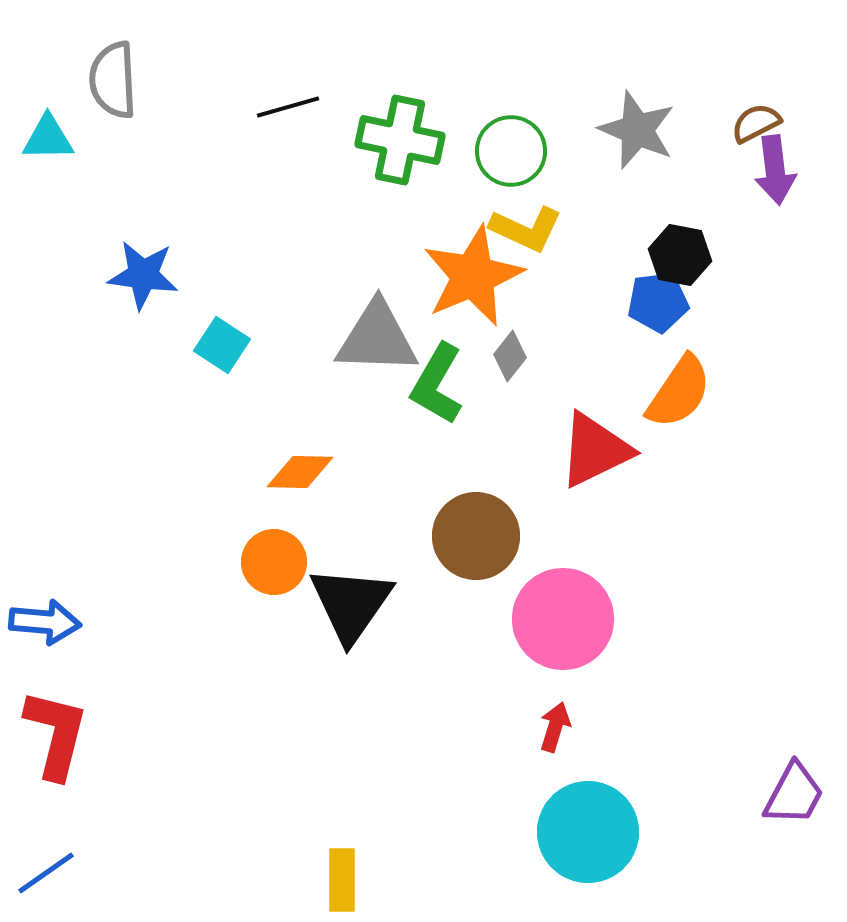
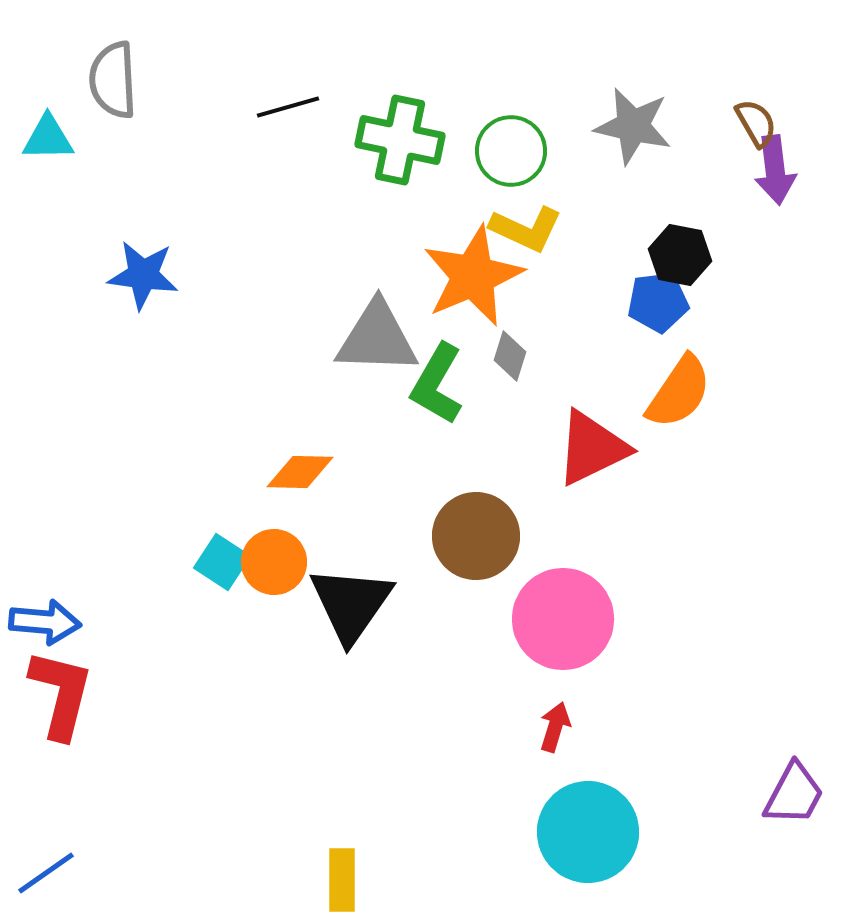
brown semicircle: rotated 87 degrees clockwise
gray star: moved 4 px left, 4 px up; rotated 10 degrees counterclockwise
cyan square: moved 217 px down
gray diamond: rotated 21 degrees counterclockwise
red triangle: moved 3 px left, 2 px up
red L-shape: moved 5 px right, 40 px up
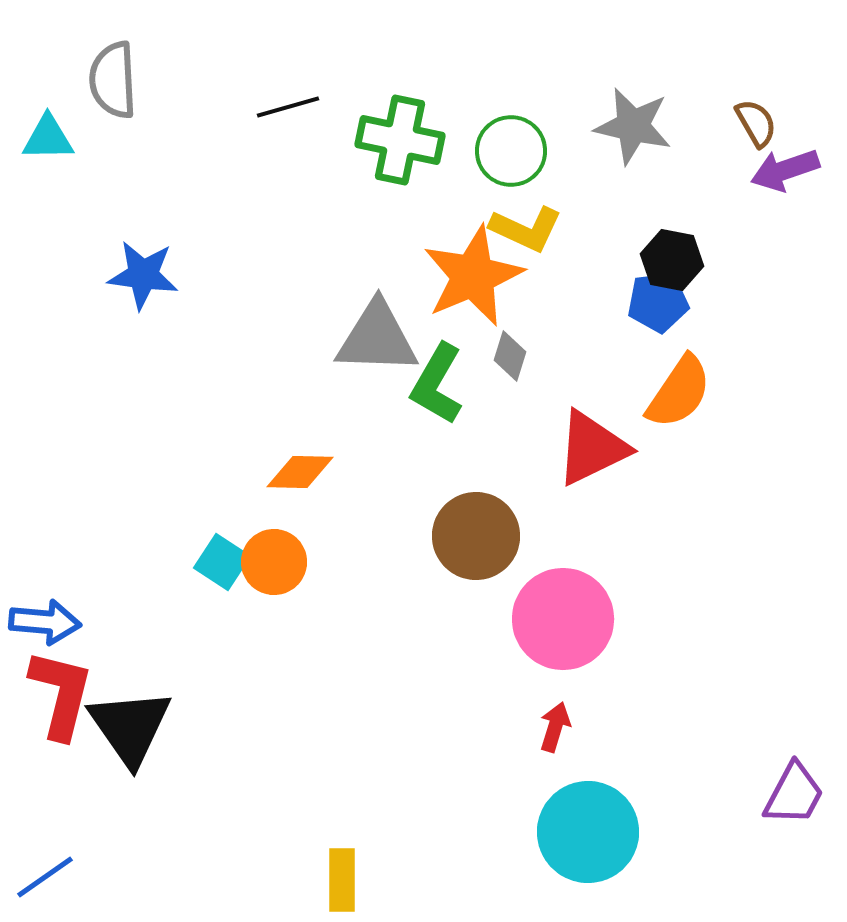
purple arrow: moved 10 px right; rotated 78 degrees clockwise
black hexagon: moved 8 px left, 5 px down
black triangle: moved 221 px left, 123 px down; rotated 10 degrees counterclockwise
blue line: moved 1 px left, 4 px down
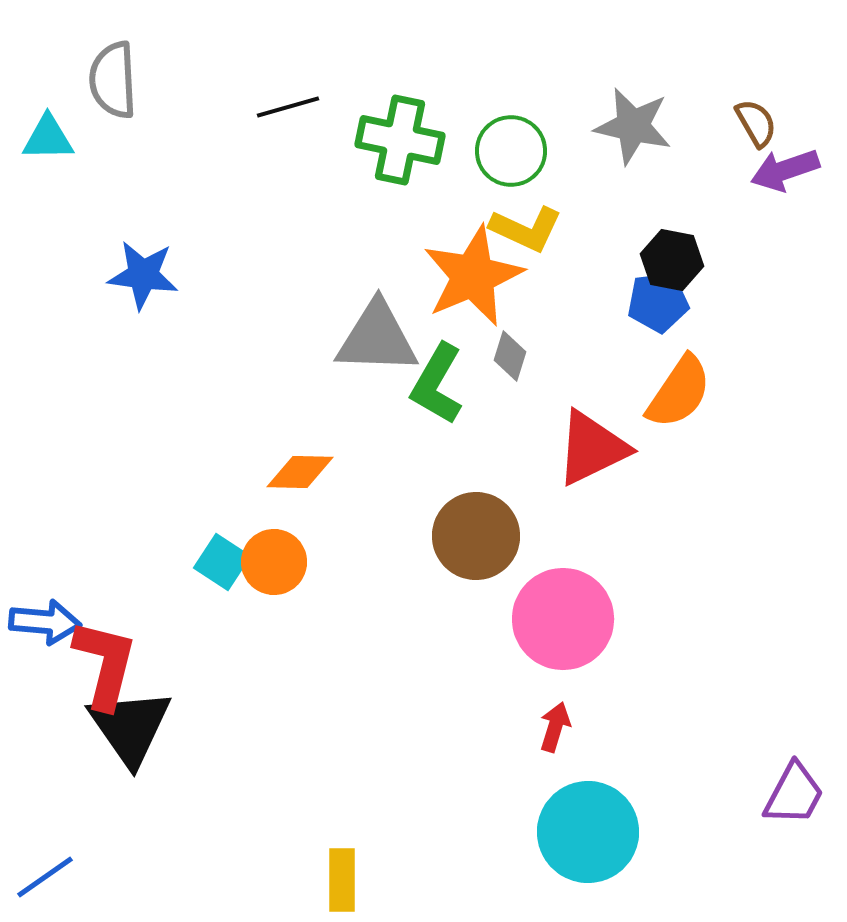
red L-shape: moved 44 px right, 30 px up
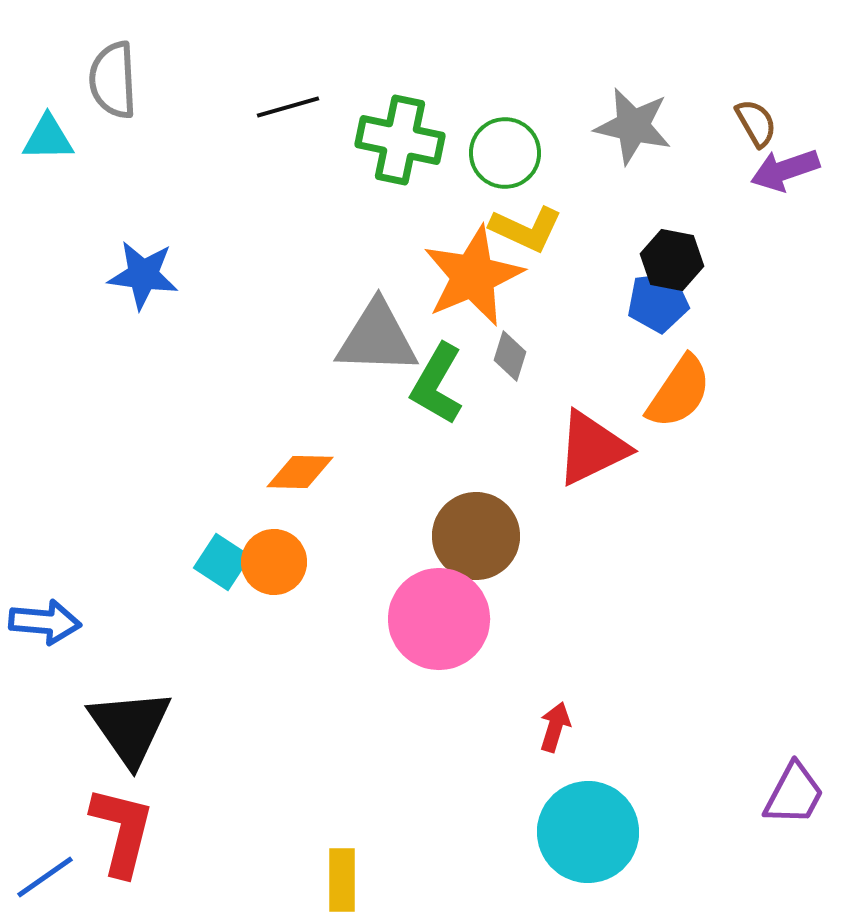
green circle: moved 6 px left, 2 px down
pink circle: moved 124 px left
red L-shape: moved 17 px right, 167 px down
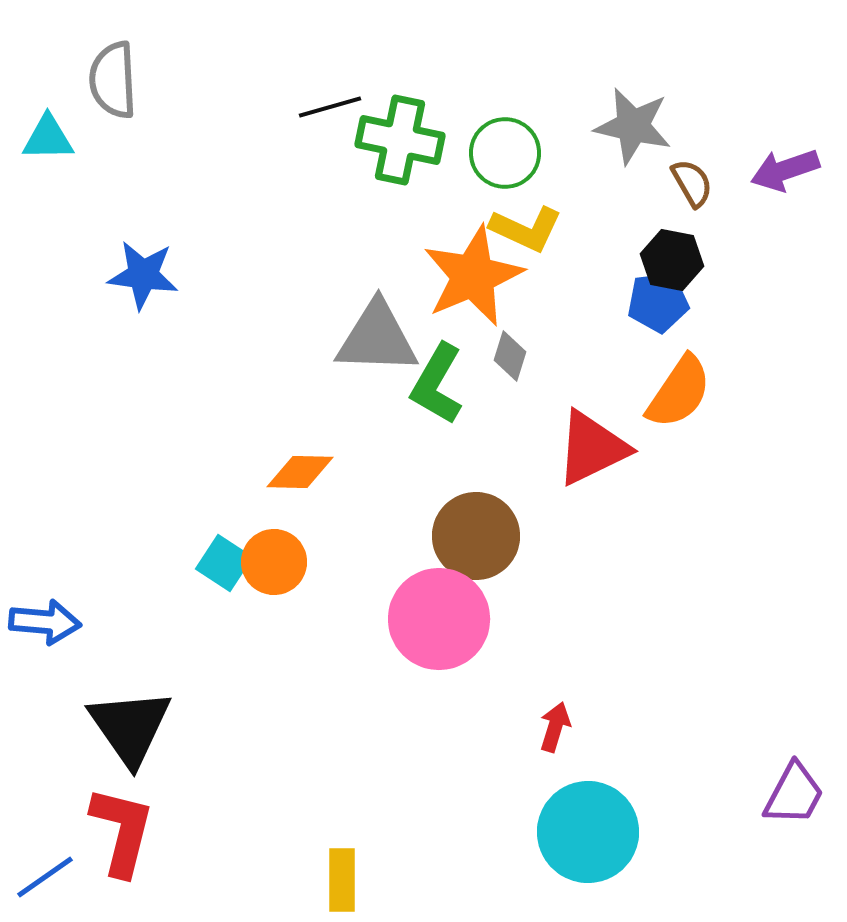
black line: moved 42 px right
brown semicircle: moved 64 px left, 60 px down
cyan square: moved 2 px right, 1 px down
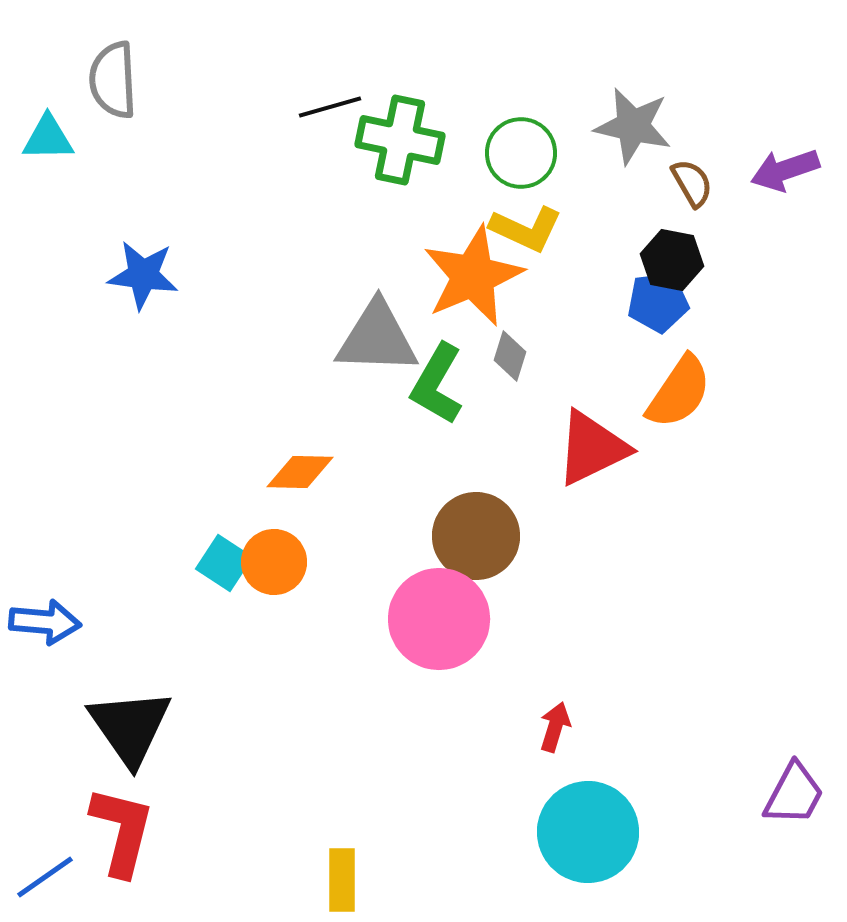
green circle: moved 16 px right
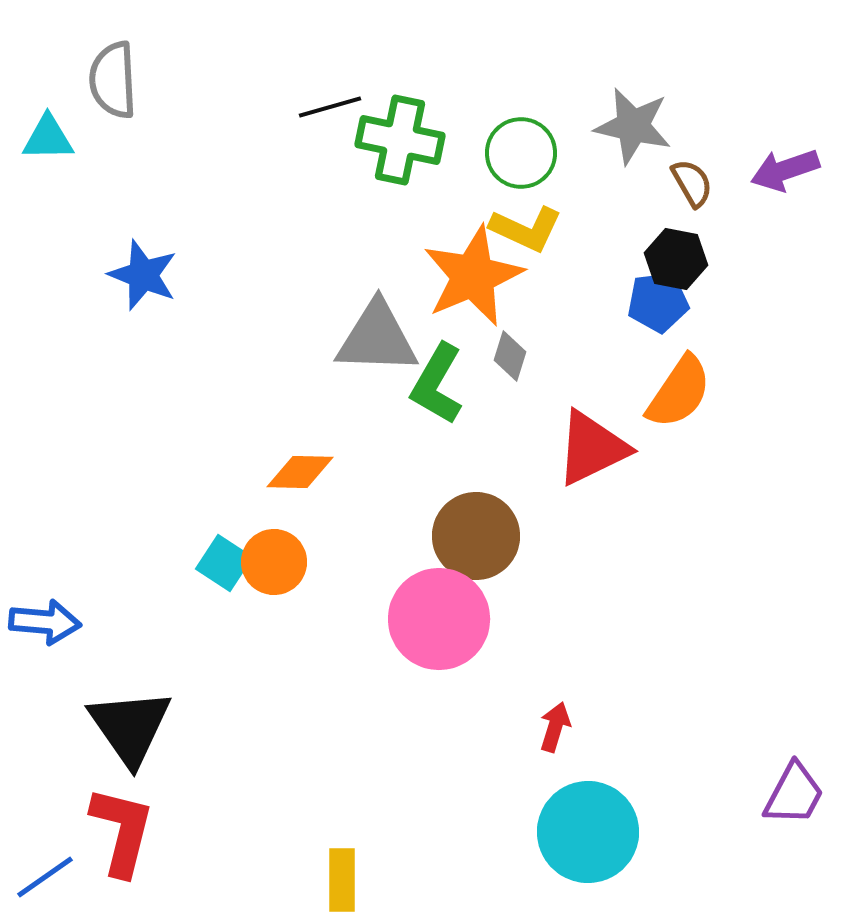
black hexagon: moved 4 px right, 1 px up
blue star: rotated 14 degrees clockwise
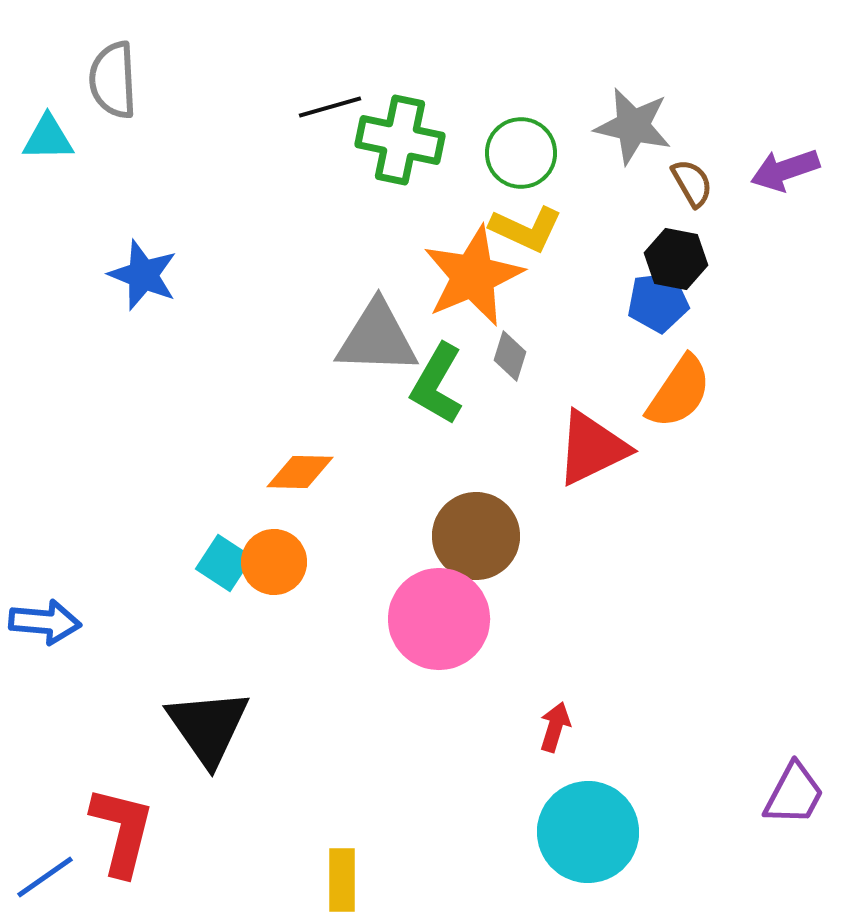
black triangle: moved 78 px right
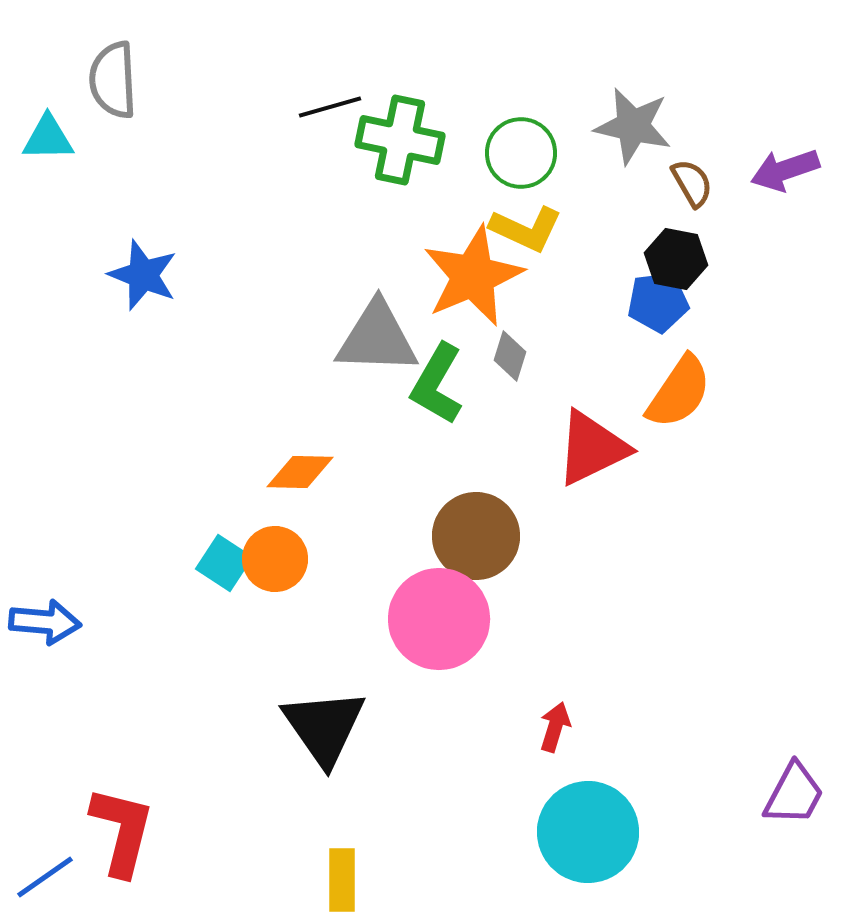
orange circle: moved 1 px right, 3 px up
black triangle: moved 116 px right
